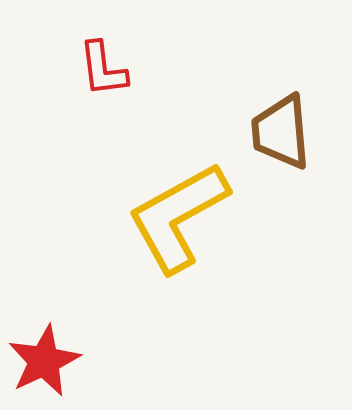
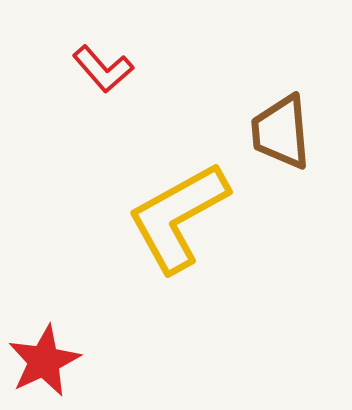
red L-shape: rotated 34 degrees counterclockwise
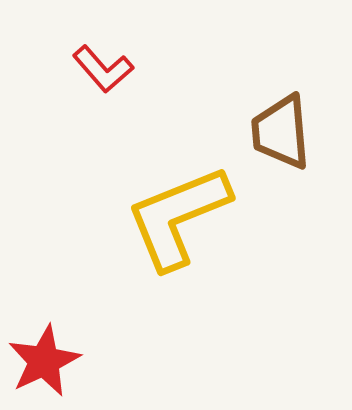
yellow L-shape: rotated 7 degrees clockwise
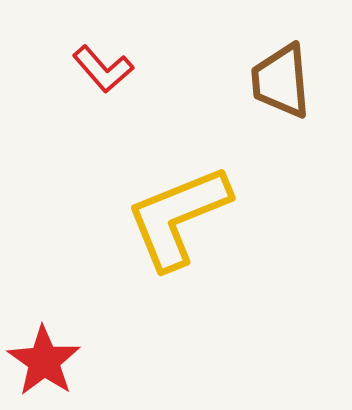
brown trapezoid: moved 51 px up
red star: rotated 12 degrees counterclockwise
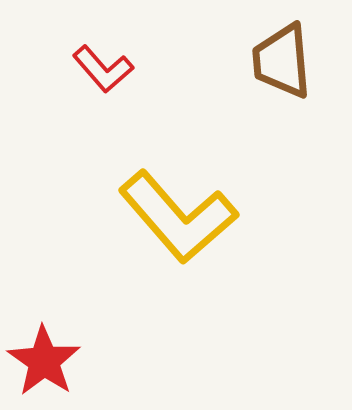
brown trapezoid: moved 1 px right, 20 px up
yellow L-shape: rotated 109 degrees counterclockwise
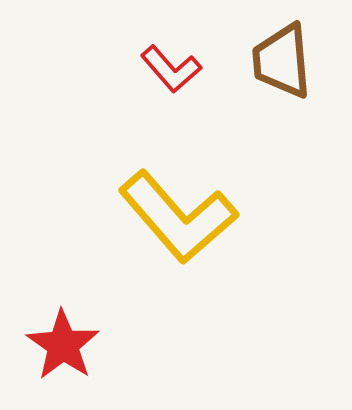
red L-shape: moved 68 px right
red star: moved 19 px right, 16 px up
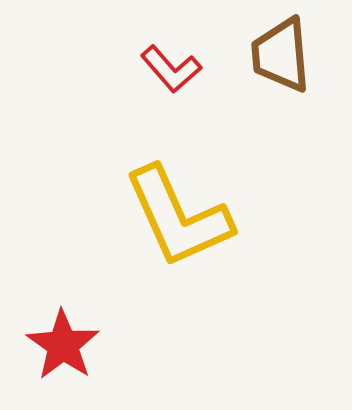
brown trapezoid: moved 1 px left, 6 px up
yellow L-shape: rotated 17 degrees clockwise
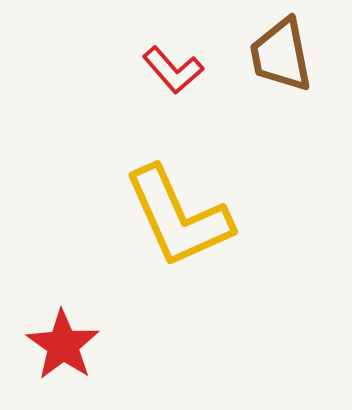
brown trapezoid: rotated 6 degrees counterclockwise
red L-shape: moved 2 px right, 1 px down
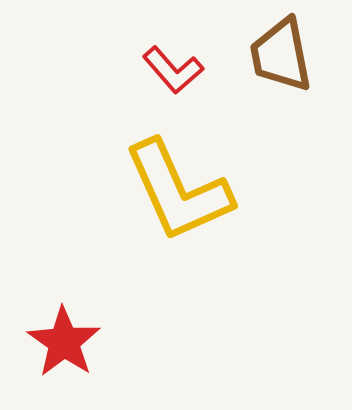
yellow L-shape: moved 26 px up
red star: moved 1 px right, 3 px up
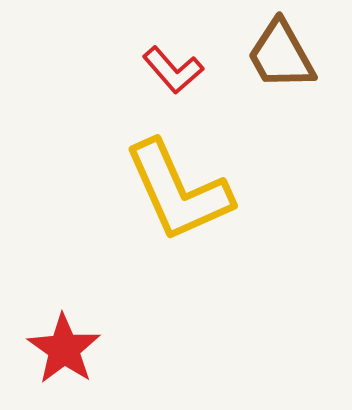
brown trapezoid: rotated 18 degrees counterclockwise
red star: moved 7 px down
